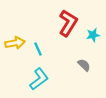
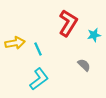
cyan star: moved 1 px right
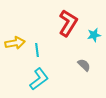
cyan line: moved 1 px left, 1 px down; rotated 16 degrees clockwise
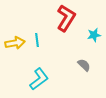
red L-shape: moved 2 px left, 5 px up
cyan line: moved 10 px up
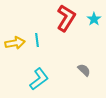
cyan star: moved 16 px up; rotated 24 degrees counterclockwise
gray semicircle: moved 5 px down
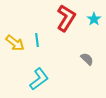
yellow arrow: rotated 48 degrees clockwise
gray semicircle: moved 3 px right, 11 px up
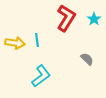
yellow arrow: rotated 30 degrees counterclockwise
cyan L-shape: moved 2 px right, 3 px up
